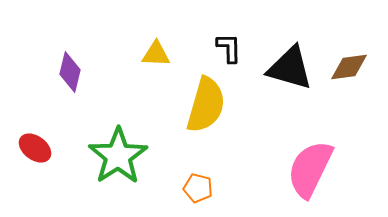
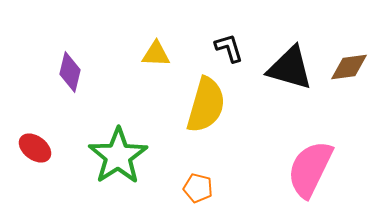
black L-shape: rotated 16 degrees counterclockwise
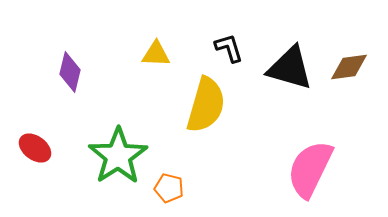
orange pentagon: moved 29 px left
